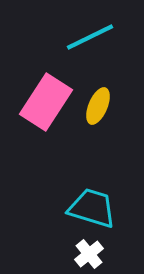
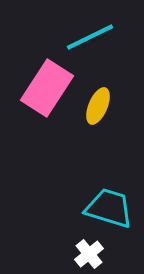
pink rectangle: moved 1 px right, 14 px up
cyan trapezoid: moved 17 px right
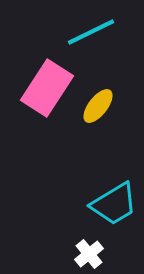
cyan line: moved 1 px right, 5 px up
yellow ellipse: rotated 15 degrees clockwise
cyan trapezoid: moved 5 px right, 4 px up; rotated 132 degrees clockwise
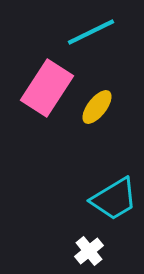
yellow ellipse: moved 1 px left, 1 px down
cyan trapezoid: moved 5 px up
white cross: moved 3 px up
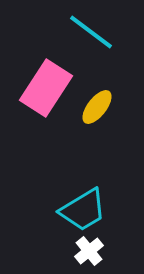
cyan line: rotated 63 degrees clockwise
pink rectangle: moved 1 px left
cyan trapezoid: moved 31 px left, 11 px down
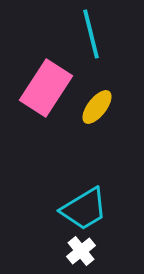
cyan line: moved 2 px down; rotated 39 degrees clockwise
cyan trapezoid: moved 1 px right, 1 px up
white cross: moved 8 px left
